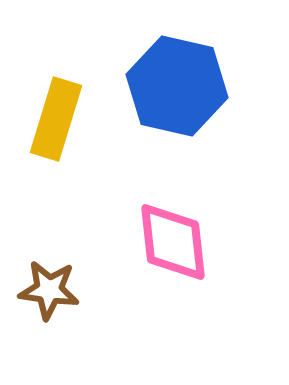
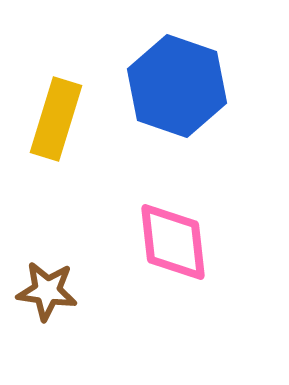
blue hexagon: rotated 6 degrees clockwise
brown star: moved 2 px left, 1 px down
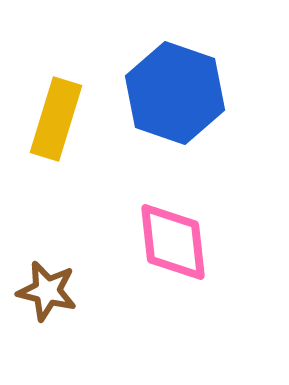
blue hexagon: moved 2 px left, 7 px down
brown star: rotated 6 degrees clockwise
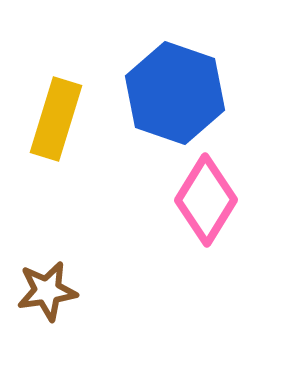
pink diamond: moved 33 px right, 42 px up; rotated 38 degrees clockwise
brown star: rotated 22 degrees counterclockwise
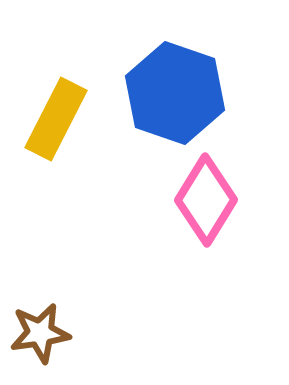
yellow rectangle: rotated 10 degrees clockwise
brown star: moved 7 px left, 42 px down
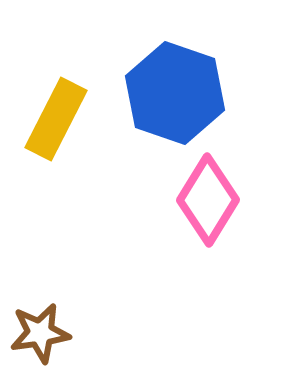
pink diamond: moved 2 px right
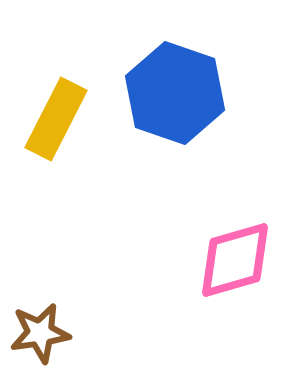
pink diamond: moved 27 px right, 60 px down; rotated 42 degrees clockwise
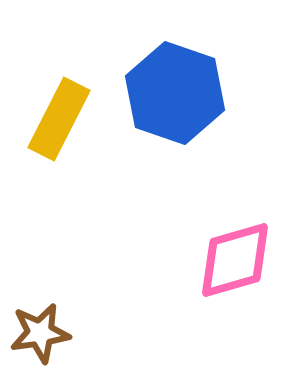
yellow rectangle: moved 3 px right
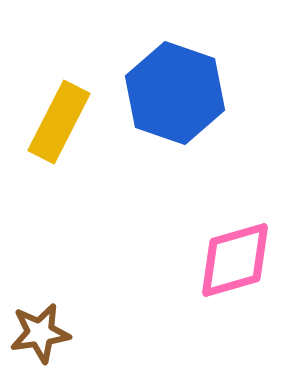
yellow rectangle: moved 3 px down
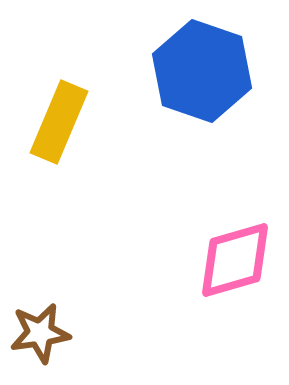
blue hexagon: moved 27 px right, 22 px up
yellow rectangle: rotated 4 degrees counterclockwise
